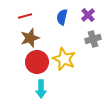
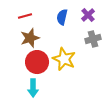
cyan arrow: moved 8 px left, 1 px up
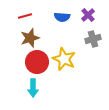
blue semicircle: rotated 98 degrees counterclockwise
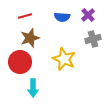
red circle: moved 17 px left
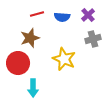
red line: moved 12 px right, 2 px up
red circle: moved 2 px left, 1 px down
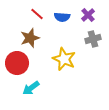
red line: rotated 56 degrees clockwise
red circle: moved 1 px left
cyan arrow: moved 2 px left; rotated 54 degrees clockwise
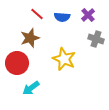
gray cross: moved 3 px right; rotated 35 degrees clockwise
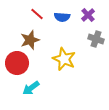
brown star: moved 2 px down
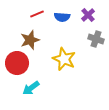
red line: rotated 64 degrees counterclockwise
